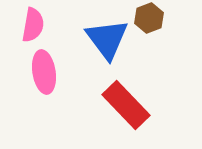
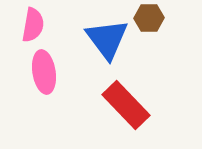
brown hexagon: rotated 20 degrees clockwise
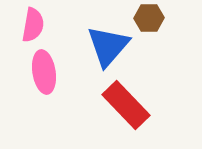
blue triangle: moved 1 px right, 7 px down; rotated 18 degrees clockwise
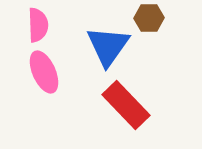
pink semicircle: moved 5 px right; rotated 12 degrees counterclockwise
blue triangle: rotated 6 degrees counterclockwise
pink ellipse: rotated 15 degrees counterclockwise
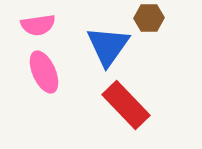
pink semicircle: rotated 84 degrees clockwise
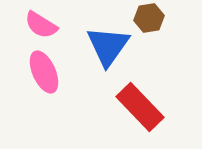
brown hexagon: rotated 8 degrees counterclockwise
pink semicircle: moved 3 px right; rotated 40 degrees clockwise
red rectangle: moved 14 px right, 2 px down
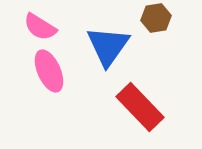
brown hexagon: moved 7 px right
pink semicircle: moved 1 px left, 2 px down
pink ellipse: moved 5 px right, 1 px up
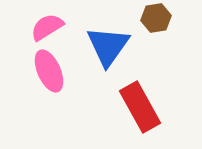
pink semicircle: moved 7 px right; rotated 116 degrees clockwise
red rectangle: rotated 15 degrees clockwise
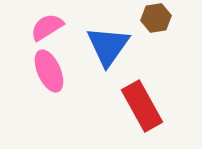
red rectangle: moved 2 px right, 1 px up
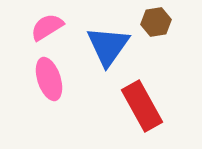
brown hexagon: moved 4 px down
pink ellipse: moved 8 px down; rotated 6 degrees clockwise
